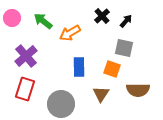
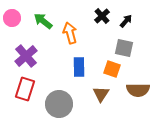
orange arrow: rotated 105 degrees clockwise
gray circle: moved 2 px left
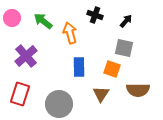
black cross: moved 7 px left, 1 px up; rotated 28 degrees counterclockwise
red rectangle: moved 5 px left, 5 px down
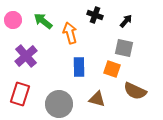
pink circle: moved 1 px right, 2 px down
brown semicircle: moved 3 px left, 1 px down; rotated 25 degrees clockwise
brown triangle: moved 4 px left, 5 px down; rotated 48 degrees counterclockwise
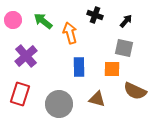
orange square: rotated 18 degrees counterclockwise
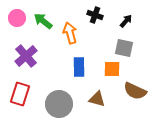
pink circle: moved 4 px right, 2 px up
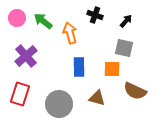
brown triangle: moved 1 px up
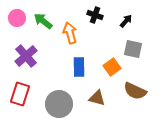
gray square: moved 9 px right, 1 px down
orange square: moved 2 px up; rotated 36 degrees counterclockwise
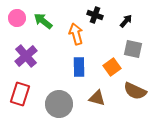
orange arrow: moved 6 px right, 1 px down
